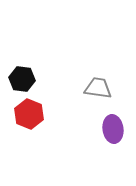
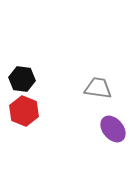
red hexagon: moved 5 px left, 3 px up
purple ellipse: rotated 32 degrees counterclockwise
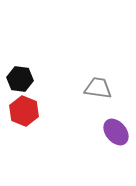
black hexagon: moved 2 px left
purple ellipse: moved 3 px right, 3 px down
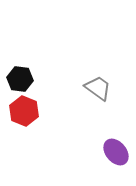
gray trapezoid: rotated 28 degrees clockwise
purple ellipse: moved 20 px down
